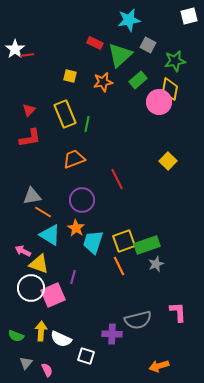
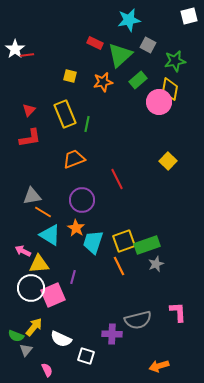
yellow triangle at (39, 264): rotated 25 degrees counterclockwise
yellow arrow at (41, 331): moved 7 px left, 4 px up; rotated 36 degrees clockwise
gray triangle at (26, 363): moved 13 px up
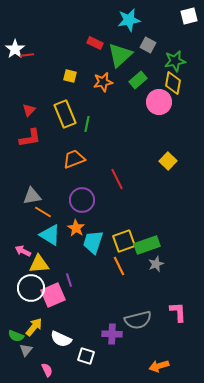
yellow diamond at (170, 89): moved 3 px right, 6 px up
purple line at (73, 277): moved 4 px left, 3 px down; rotated 32 degrees counterclockwise
